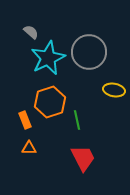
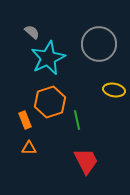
gray semicircle: moved 1 px right
gray circle: moved 10 px right, 8 px up
red trapezoid: moved 3 px right, 3 px down
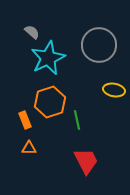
gray circle: moved 1 px down
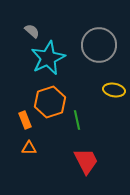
gray semicircle: moved 1 px up
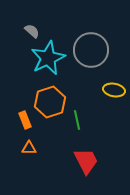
gray circle: moved 8 px left, 5 px down
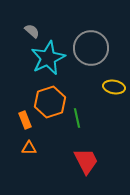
gray circle: moved 2 px up
yellow ellipse: moved 3 px up
green line: moved 2 px up
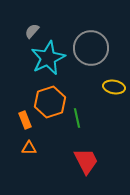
gray semicircle: rotated 91 degrees counterclockwise
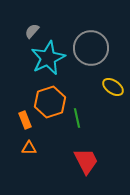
yellow ellipse: moved 1 px left; rotated 25 degrees clockwise
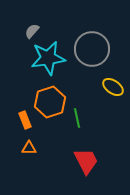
gray circle: moved 1 px right, 1 px down
cyan star: rotated 16 degrees clockwise
